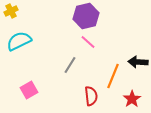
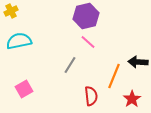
cyan semicircle: rotated 15 degrees clockwise
orange line: moved 1 px right
pink square: moved 5 px left, 1 px up
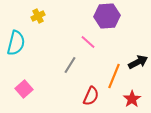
yellow cross: moved 27 px right, 5 px down
purple hexagon: moved 21 px right; rotated 10 degrees clockwise
cyan semicircle: moved 3 px left, 2 px down; rotated 115 degrees clockwise
black arrow: rotated 150 degrees clockwise
pink square: rotated 12 degrees counterclockwise
red semicircle: rotated 30 degrees clockwise
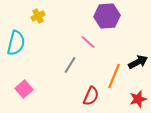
red star: moved 6 px right; rotated 18 degrees clockwise
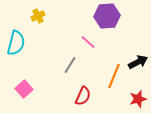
red semicircle: moved 8 px left
